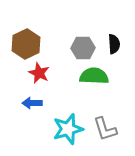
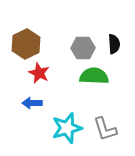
cyan star: moved 1 px left, 1 px up
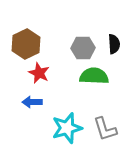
blue arrow: moved 1 px up
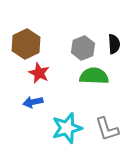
gray hexagon: rotated 20 degrees counterclockwise
blue arrow: moved 1 px right; rotated 12 degrees counterclockwise
gray L-shape: moved 2 px right
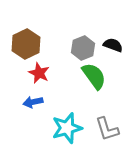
black semicircle: moved 1 px left, 1 px down; rotated 66 degrees counterclockwise
green semicircle: rotated 52 degrees clockwise
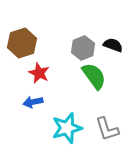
brown hexagon: moved 4 px left, 1 px up; rotated 8 degrees clockwise
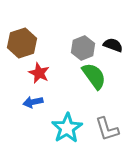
cyan star: rotated 16 degrees counterclockwise
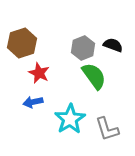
cyan star: moved 3 px right, 9 px up
